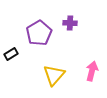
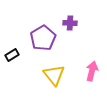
purple pentagon: moved 4 px right, 5 px down
black rectangle: moved 1 px right, 1 px down
yellow triangle: rotated 20 degrees counterclockwise
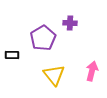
black rectangle: rotated 32 degrees clockwise
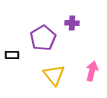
purple cross: moved 2 px right
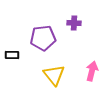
purple cross: moved 2 px right
purple pentagon: rotated 25 degrees clockwise
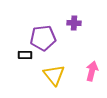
black rectangle: moved 13 px right
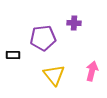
black rectangle: moved 12 px left
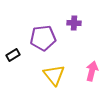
black rectangle: rotated 32 degrees counterclockwise
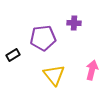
pink arrow: moved 1 px up
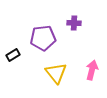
yellow triangle: moved 2 px right, 2 px up
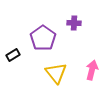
purple pentagon: rotated 30 degrees counterclockwise
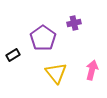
purple cross: rotated 16 degrees counterclockwise
